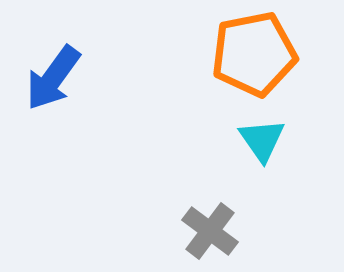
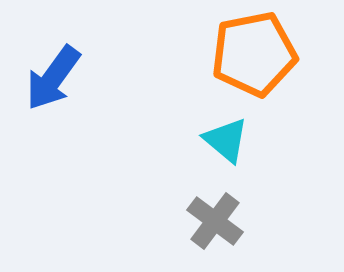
cyan triangle: moved 36 px left; rotated 15 degrees counterclockwise
gray cross: moved 5 px right, 10 px up
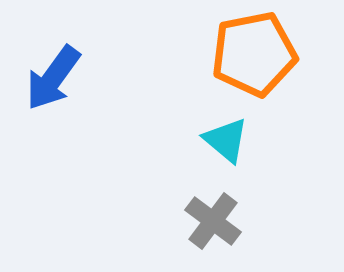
gray cross: moved 2 px left
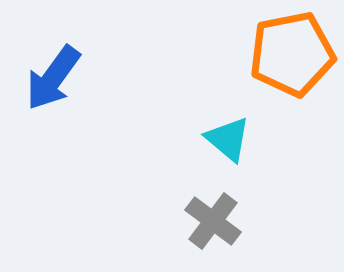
orange pentagon: moved 38 px right
cyan triangle: moved 2 px right, 1 px up
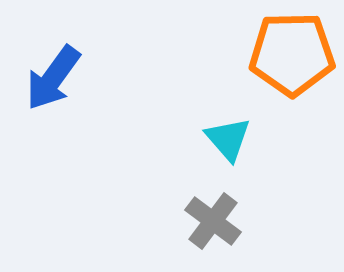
orange pentagon: rotated 10 degrees clockwise
cyan triangle: rotated 9 degrees clockwise
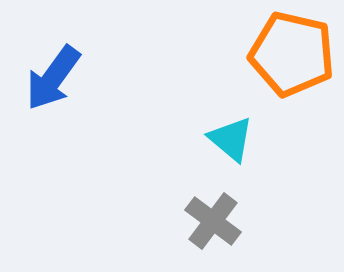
orange pentagon: rotated 14 degrees clockwise
cyan triangle: moved 3 px right; rotated 9 degrees counterclockwise
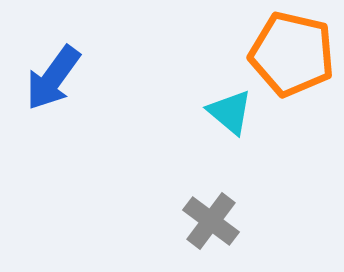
cyan triangle: moved 1 px left, 27 px up
gray cross: moved 2 px left
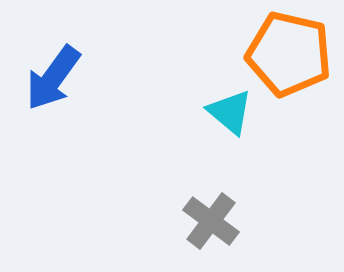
orange pentagon: moved 3 px left
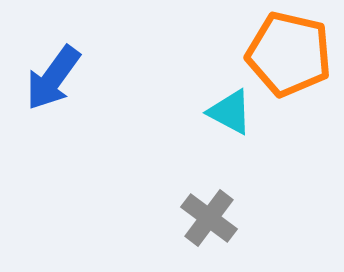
cyan triangle: rotated 12 degrees counterclockwise
gray cross: moved 2 px left, 3 px up
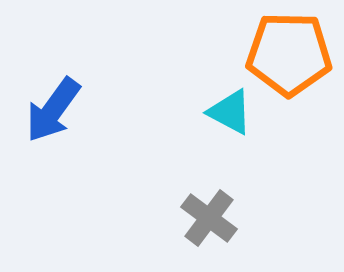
orange pentagon: rotated 12 degrees counterclockwise
blue arrow: moved 32 px down
